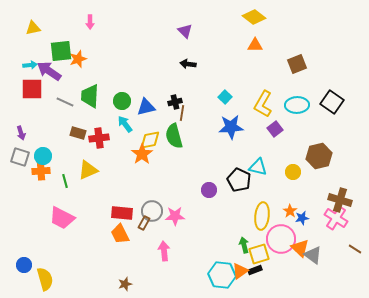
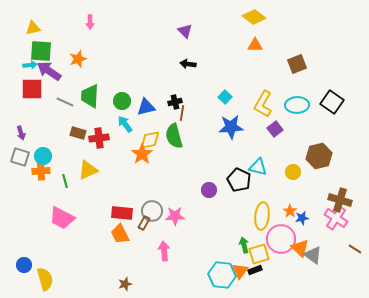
green square at (61, 51): moved 20 px left; rotated 10 degrees clockwise
orange triangle at (240, 271): rotated 18 degrees counterclockwise
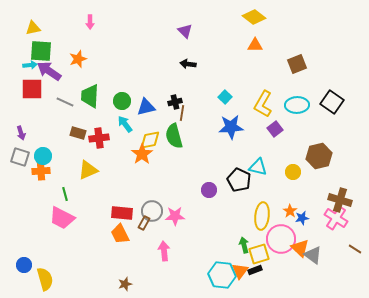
green line at (65, 181): moved 13 px down
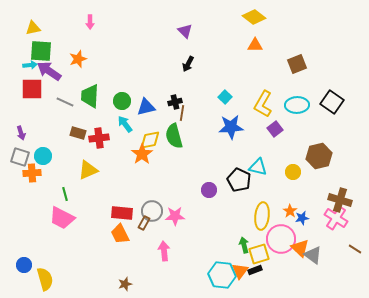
black arrow at (188, 64): rotated 70 degrees counterclockwise
orange cross at (41, 171): moved 9 px left, 2 px down
